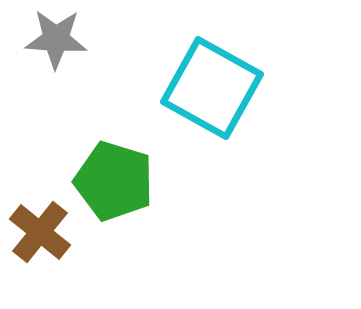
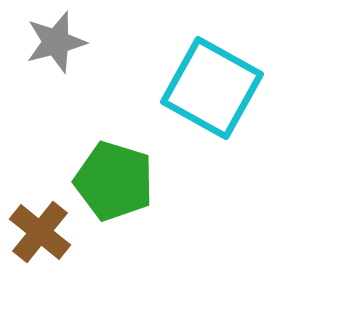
gray star: moved 3 px down; rotated 18 degrees counterclockwise
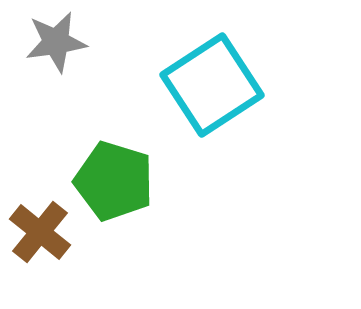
gray star: rotated 6 degrees clockwise
cyan square: moved 3 px up; rotated 28 degrees clockwise
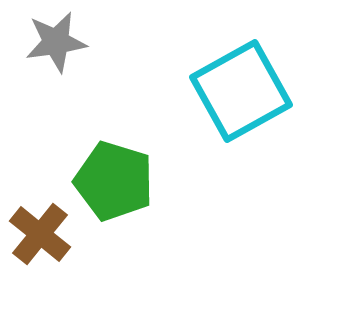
cyan square: moved 29 px right, 6 px down; rotated 4 degrees clockwise
brown cross: moved 2 px down
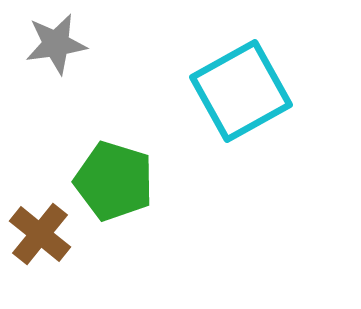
gray star: moved 2 px down
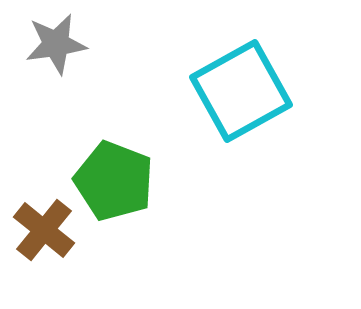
green pentagon: rotated 4 degrees clockwise
brown cross: moved 4 px right, 4 px up
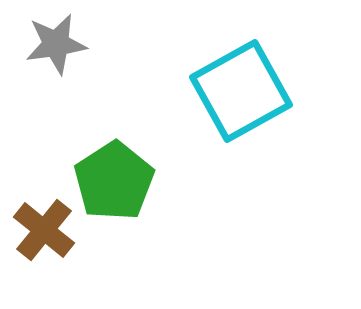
green pentagon: rotated 18 degrees clockwise
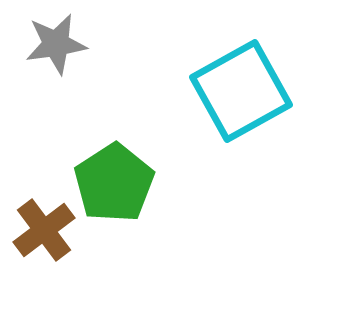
green pentagon: moved 2 px down
brown cross: rotated 14 degrees clockwise
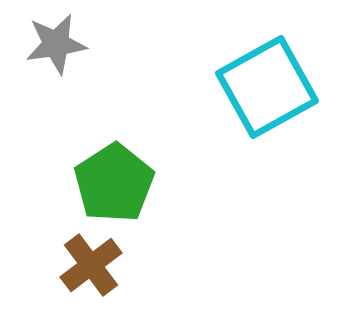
cyan square: moved 26 px right, 4 px up
brown cross: moved 47 px right, 35 px down
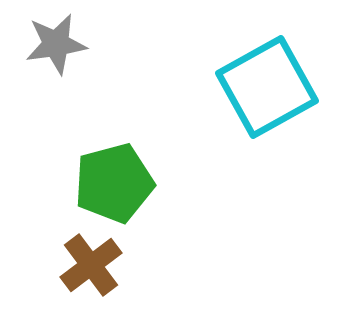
green pentagon: rotated 18 degrees clockwise
